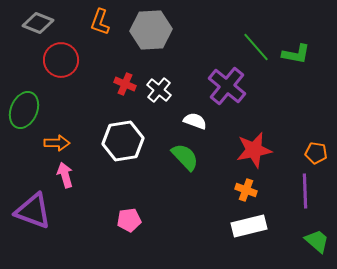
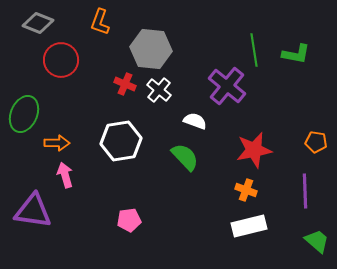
gray hexagon: moved 19 px down; rotated 9 degrees clockwise
green line: moved 2 px left, 3 px down; rotated 32 degrees clockwise
green ellipse: moved 4 px down
white hexagon: moved 2 px left
orange pentagon: moved 11 px up
purple triangle: rotated 12 degrees counterclockwise
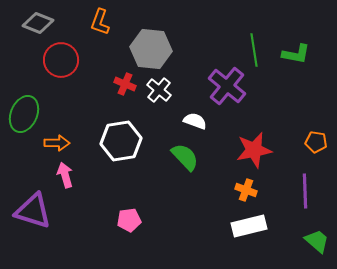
purple triangle: rotated 9 degrees clockwise
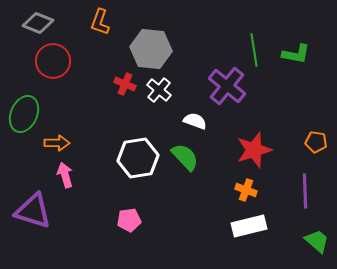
red circle: moved 8 px left, 1 px down
white hexagon: moved 17 px right, 17 px down
red star: rotated 6 degrees counterclockwise
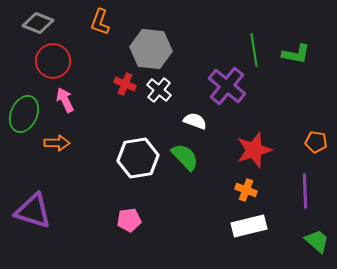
pink arrow: moved 75 px up; rotated 10 degrees counterclockwise
